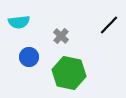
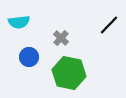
gray cross: moved 2 px down
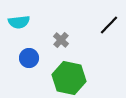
gray cross: moved 2 px down
blue circle: moved 1 px down
green hexagon: moved 5 px down
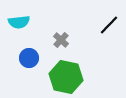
green hexagon: moved 3 px left, 1 px up
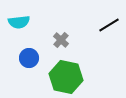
black line: rotated 15 degrees clockwise
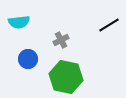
gray cross: rotated 21 degrees clockwise
blue circle: moved 1 px left, 1 px down
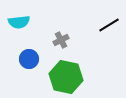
blue circle: moved 1 px right
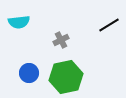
blue circle: moved 14 px down
green hexagon: rotated 24 degrees counterclockwise
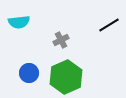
green hexagon: rotated 12 degrees counterclockwise
